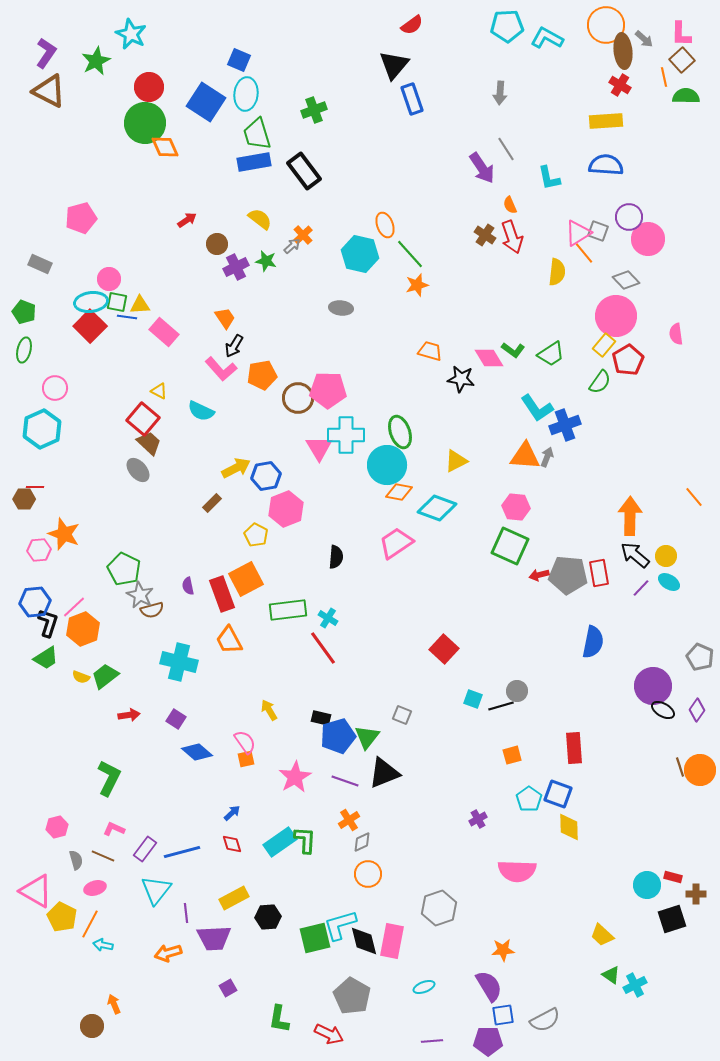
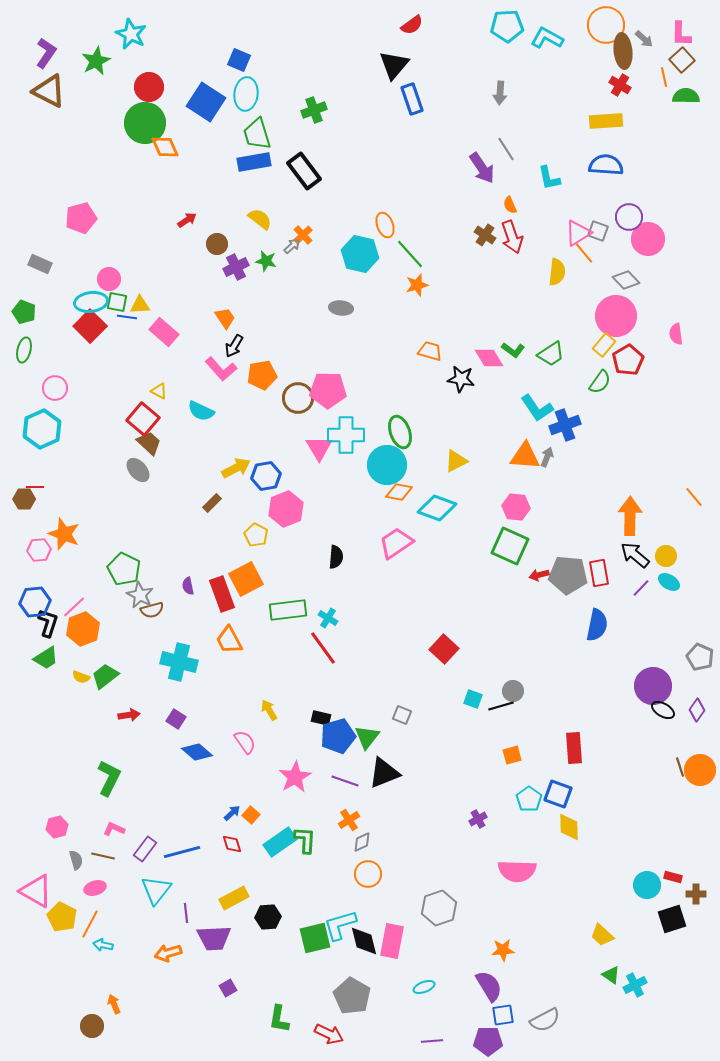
blue semicircle at (593, 642): moved 4 px right, 17 px up
gray circle at (517, 691): moved 4 px left
orange square at (246, 759): moved 5 px right, 56 px down; rotated 36 degrees counterclockwise
brown line at (103, 856): rotated 10 degrees counterclockwise
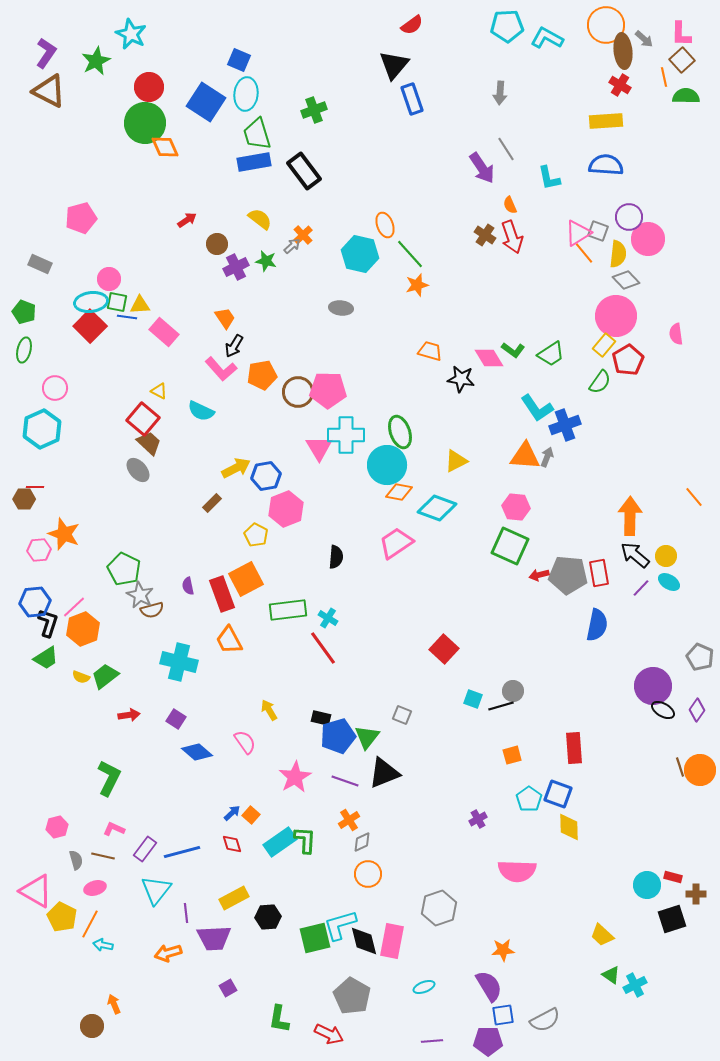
yellow semicircle at (557, 272): moved 61 px right, 18 px up
brown circle at (298, 398): moved 6 px up
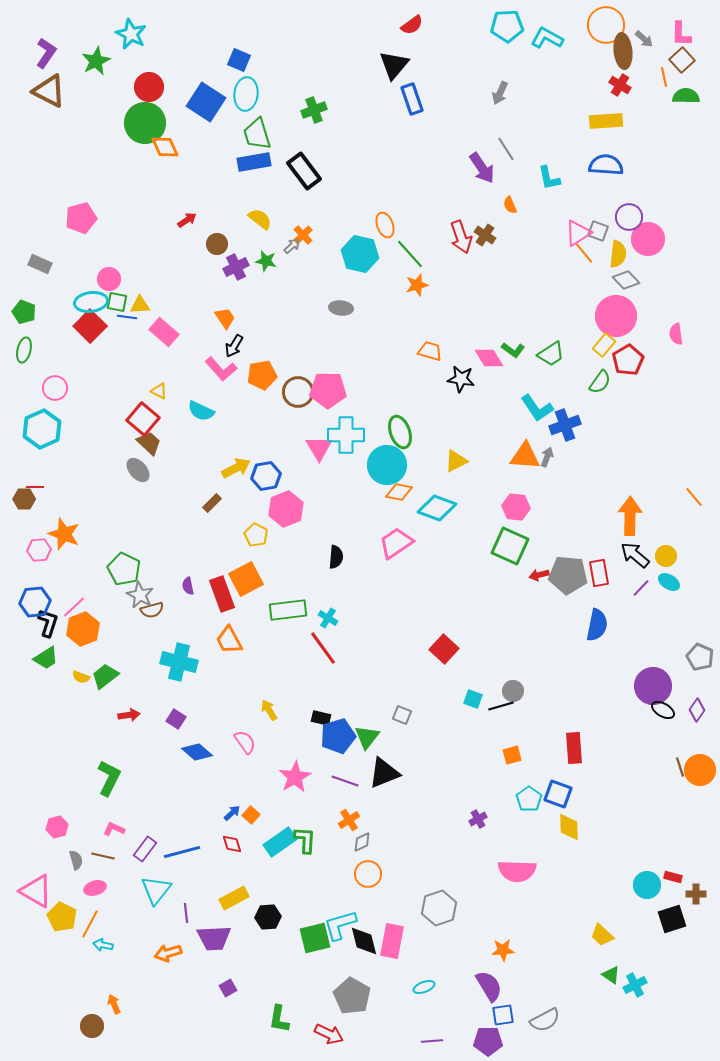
gray arrow at (500, 93): rotated 20 degrees clockwise
red arrow at (512, 237): moved 51 px left
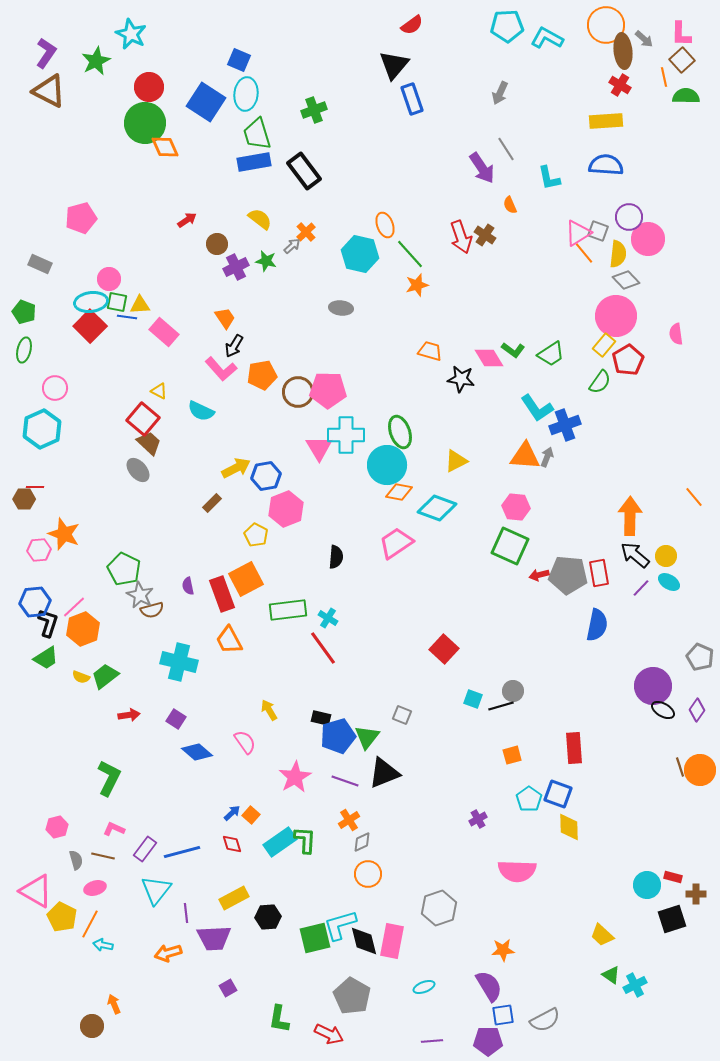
orange cross at (303, 235): moved 3 px right, 3 px up
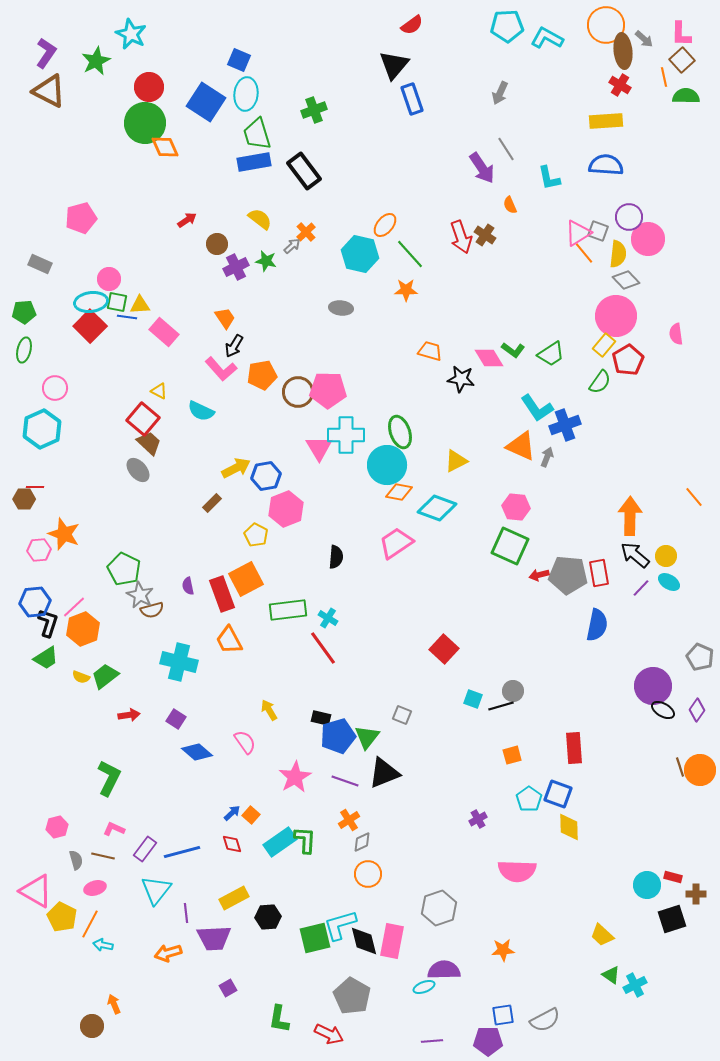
orange ellipse at (385, 225): rotated 60 degrees clockwise
orange star at (417, 285): moved 11 px left, 5 px down; rotated 15 degrees clockwise
green pentagon at (24, 312): rotated 25 degrees counterclockwise
orange triangle at (525, 456): moved 4 px left, 10 px up; rotated 20 degrees clockwise
purple semicircle at (489, 986): moved 45 px left, 16 px up; rotated 60 degrees counterclockwise
